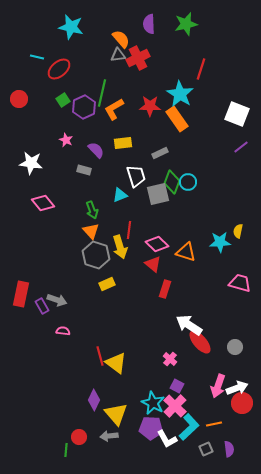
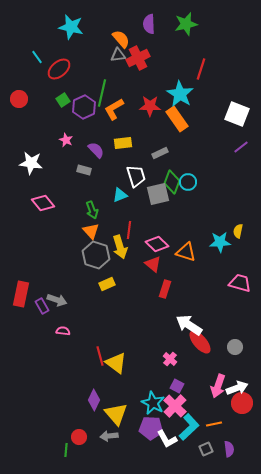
cyan line at (37, 57): rotated 40 degrees clockwise
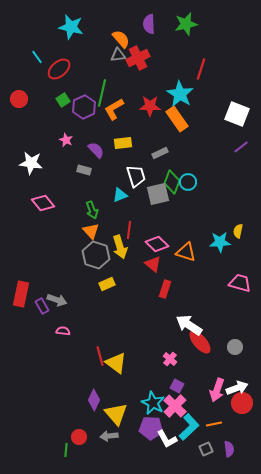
pink arrow at (218, 386): moved 1 px left, 4 px down
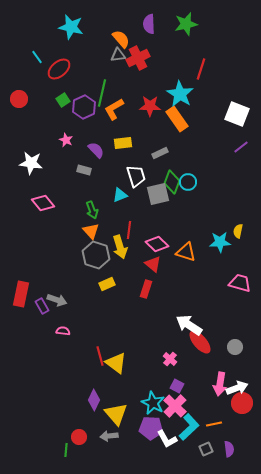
red rectangle at (165, 289): moved 19 px left
pink arrow at (217, 390): moved 3 px right, 6 px up; rotated 10 degrees counterclockwise
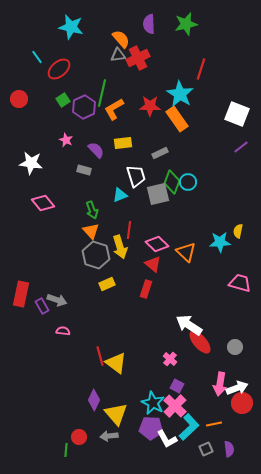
orange triangle at (186, 252): rotated 25 degrees clockwise
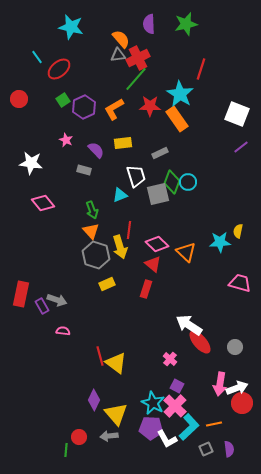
green line at (102, 93): moved 34 px right, 14 px up; rotated 28 degrees clockwise
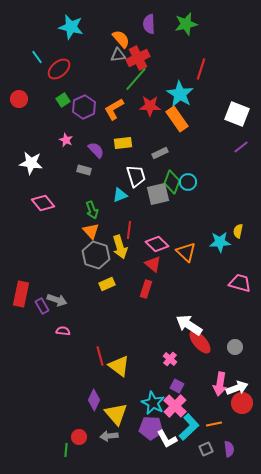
yellow triangle at (116, 363): moved 3 px right, 3 px down
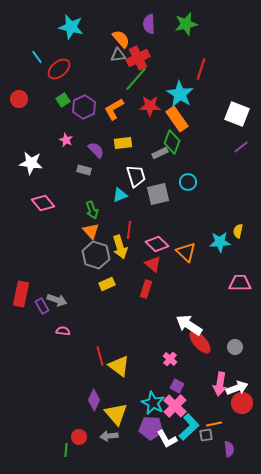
green diamond at (172, 182): moved 40 px up
pink trapezoid at (240, 283): rotated 15 degrees counterclockwise
gray square at (206, 449): moved 14 px up; rotated 16 degrees clockwise
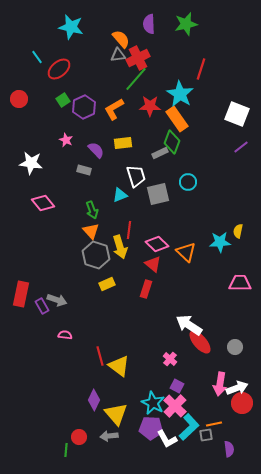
pink semicircle at (63, 331): moved 2 px right, 4 px down
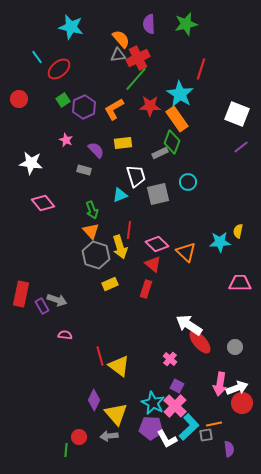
yellow rectangle at (107, 284): moved 3 px right
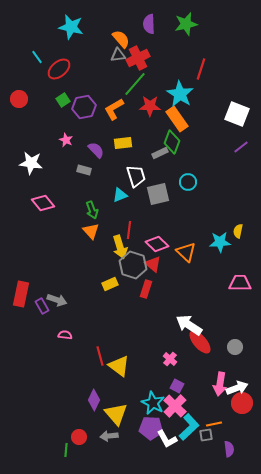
green line at (136, 79): moved 1 px left, 5 px down
purple hexagon at (84, 107): rotated 15 degrees clockwise
gray hexagon at (96, 255): moved 37 px right, 10 px down
